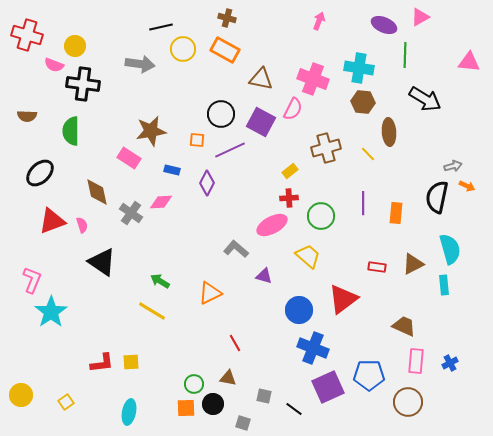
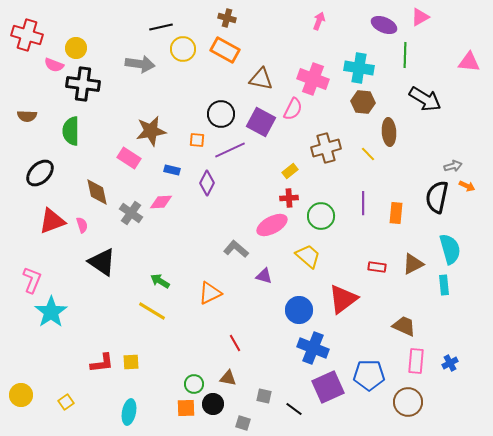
yellow circle at (75, 46): moved 1 px right, 2 px down
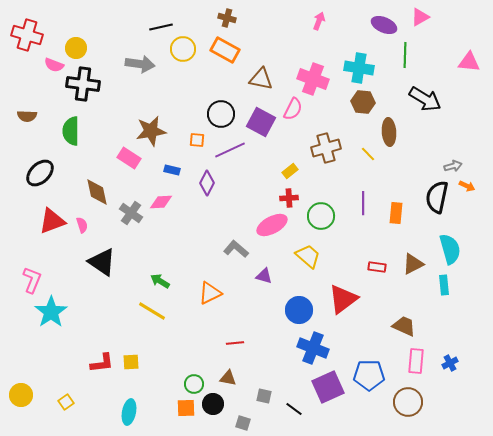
red line at (235, 343): rotated 66 degrees counterclockwise
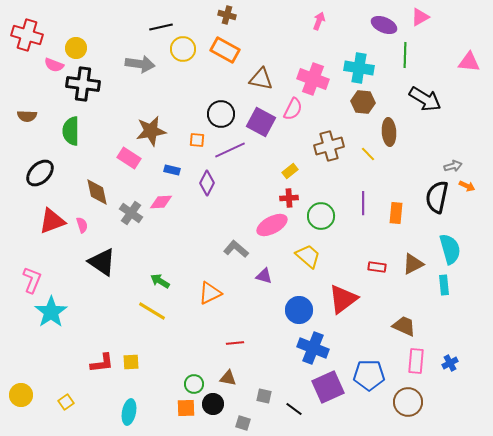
brown cross at (227, 18): moved 3 px up
brown cross at (326, 148): moved 3 px right, 2 px up
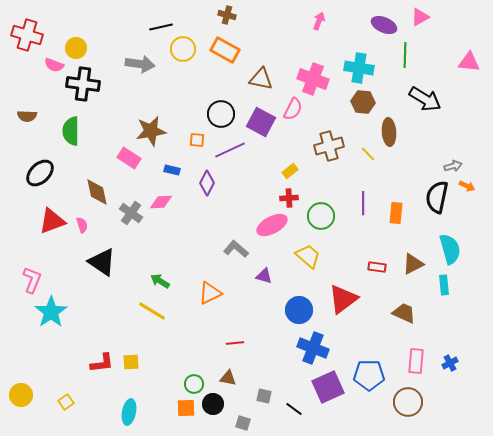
brown trapezoid at (404, 326): moved 13 px up
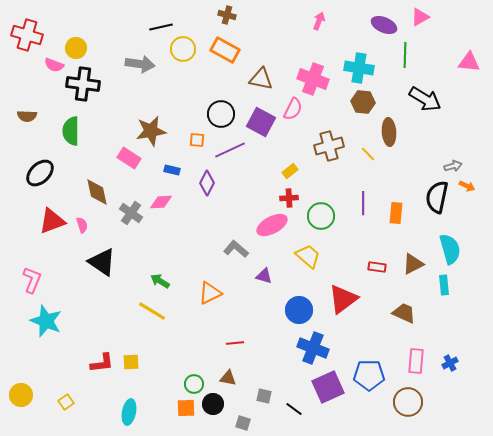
cyan star at (51, 312): moved 5 px left, 9 px down; rotated 16 degrees counterclockwise
